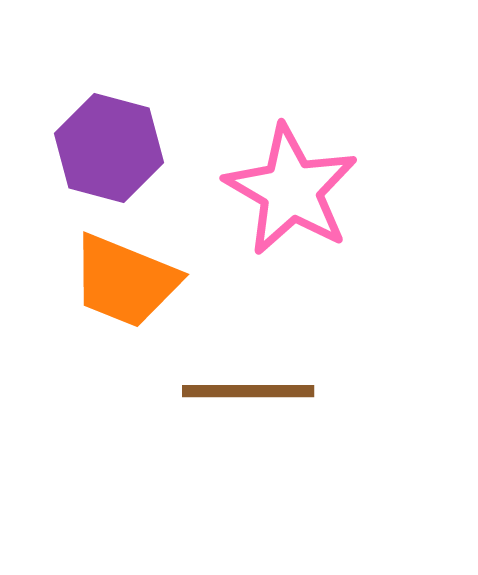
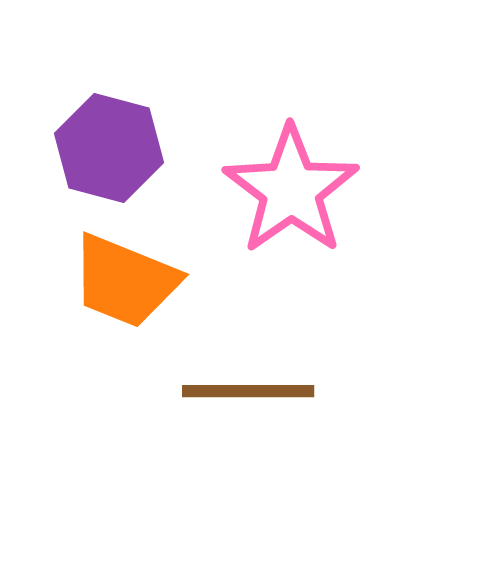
pink star: rotated 7 degrees clockwise
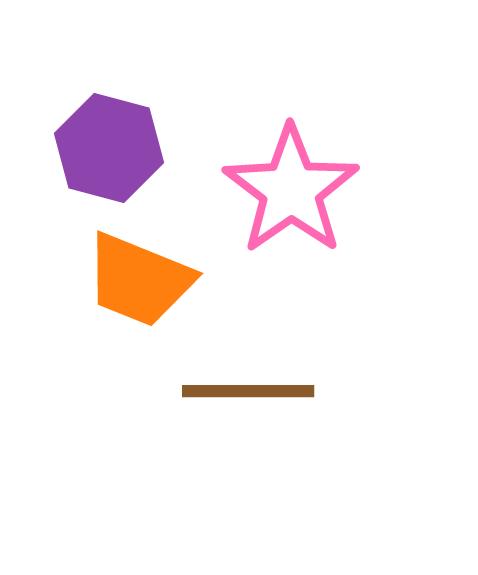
orange trapezoid: moved 14 px right, 1 px up
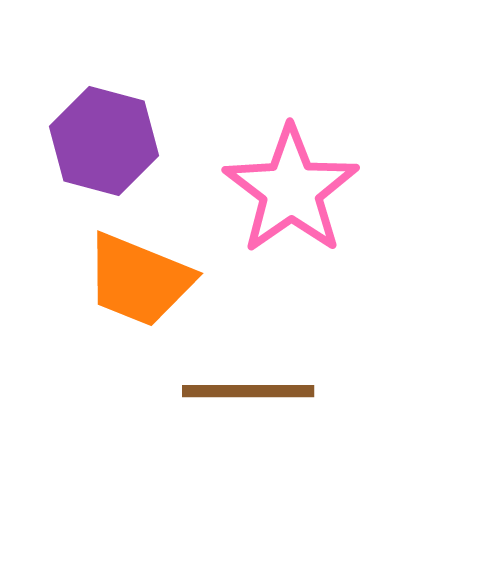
purple hexagon: moved 5 px left, 7 px up
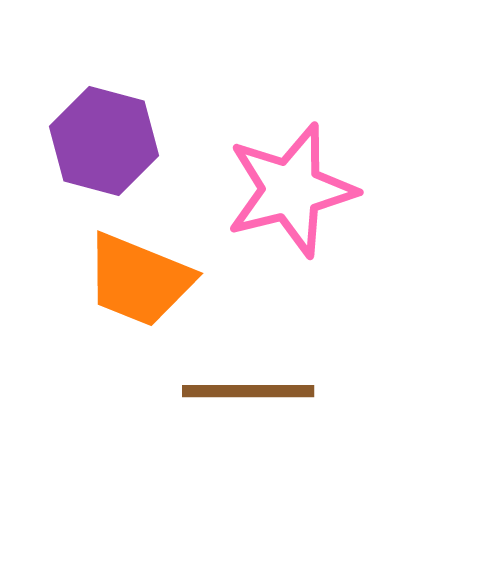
pink star: rotated 21 degrees clockwise
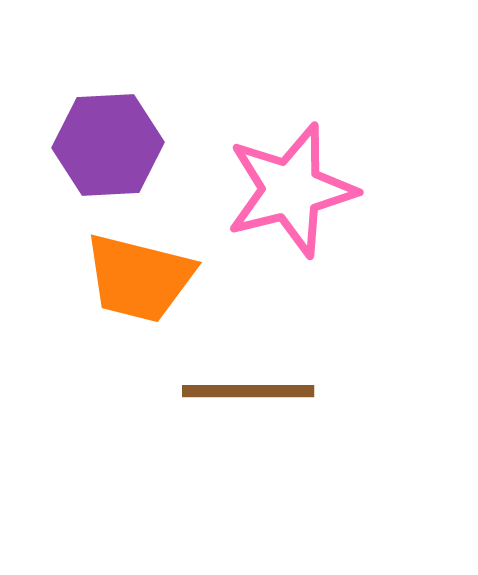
purple hexagon: moved 4 px right, 4 px down; rotated 18 degrees counterclockwise
orange trapezoid: moved 2 px up; rotated 8 degrees counterclockwise
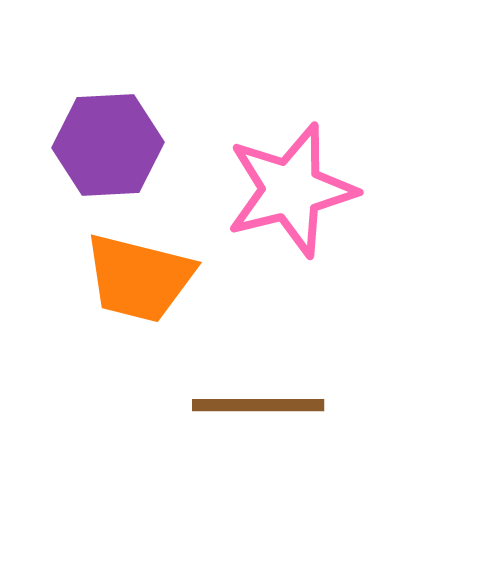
brown line: moved 10 px right, 14 px down
